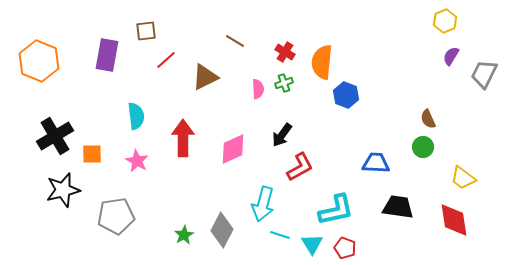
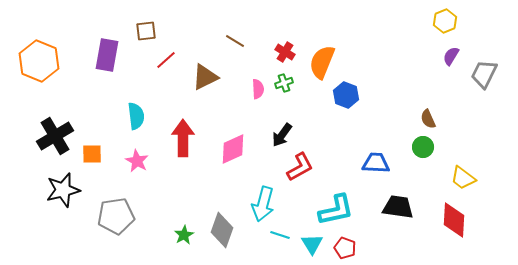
orange semicircle: rotated 16 degrees clockwise
red diamond: rotated 12 degrees clockwise
gray diamond: rotated 8 degrees counterclockwise
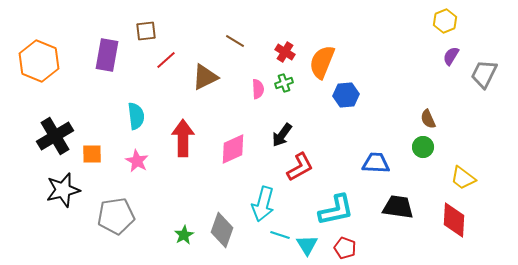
blue hexagon: rotated 25 degrees counterclockwise
cyan triangle: moved 5 px left, 1 px down
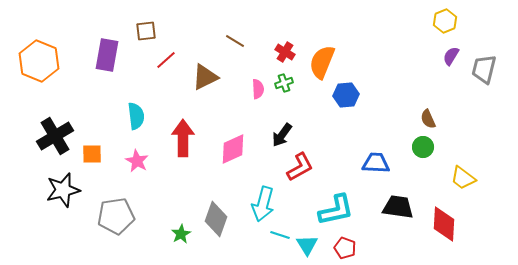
gray trapezoid: moved 5 px up; rotated 12 degrees counterclockwise
red diamond: moved 10 px left, 4 px down
gray diamond: moved 6 px left, 11 px up
green star: moved 3 px left, 1 px up
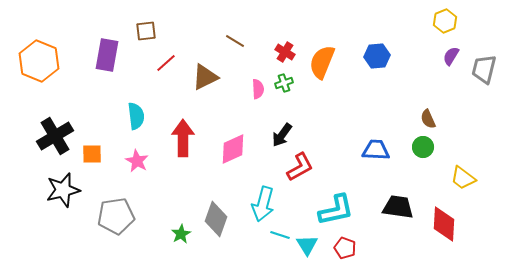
red line: moved 3 px down
blue hexagon: moved 31 px right, 39 px up
blue trapezoid: moved 13 px up
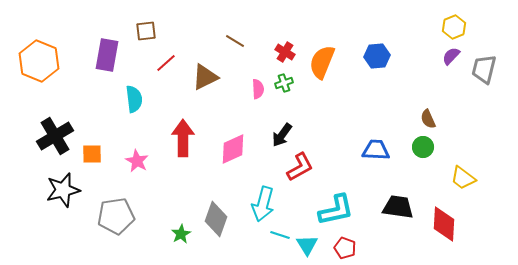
yellow hexagon: moved 9 px right, 6 px down
purple semicircle: rotated 12 degrees clockwise
cyan semicircle: moved 2 px left, 17 px up
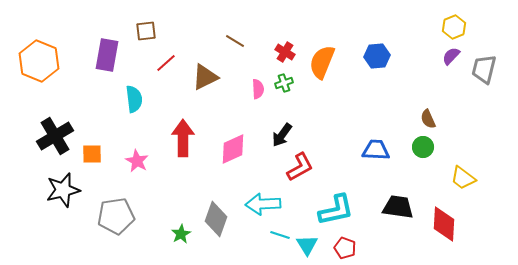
cyan arrow: rotated 72 degrees clockwise
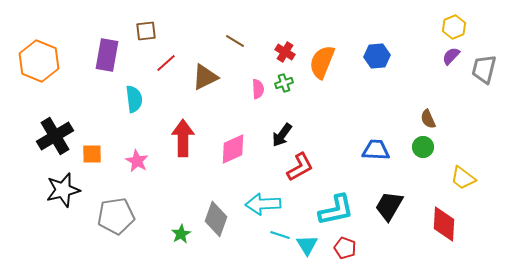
black trapezoid: moved 9 px left, 1 px up; rotated 68 degrees counterclockwise
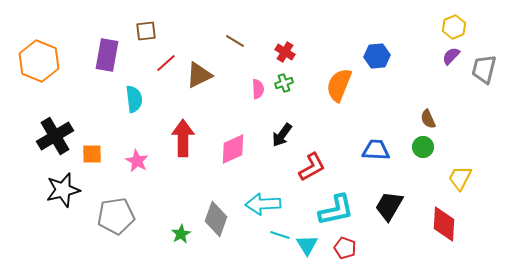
orange semicircle: moved 17 px right, 23 px down
brown triangle: moved 6 px left, 2 px up
red L-shape: moved 12 px right
yellow trapezoid: moved 3 px left; rotated 80 degrees clockwise
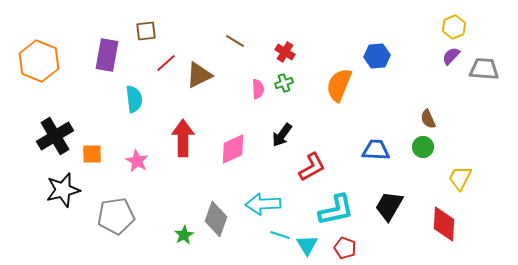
gray trapezoid: rotated 80 degrees clockwise
green star: moved 3 px right, 1 px down
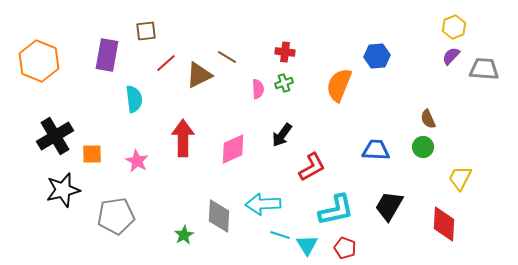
brown line: moved 8 px left, 16 px down
red cross: rotated 24 degrees counterclockwise
gray diamond: moved 3 px right, 3 px up; rotated 16 degrees counterclockwise
